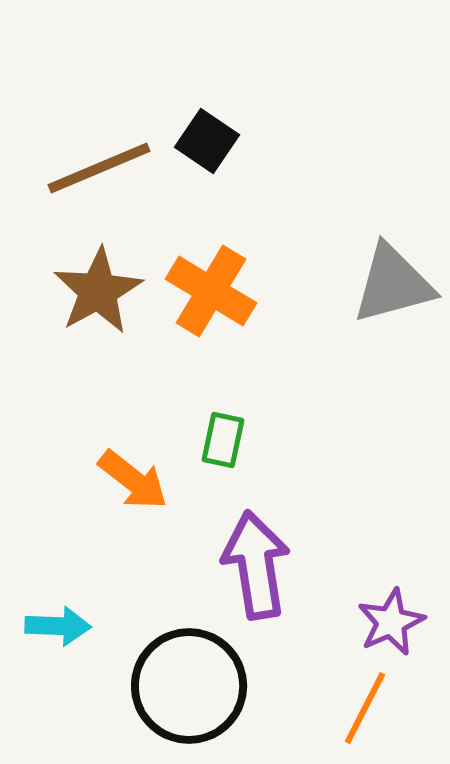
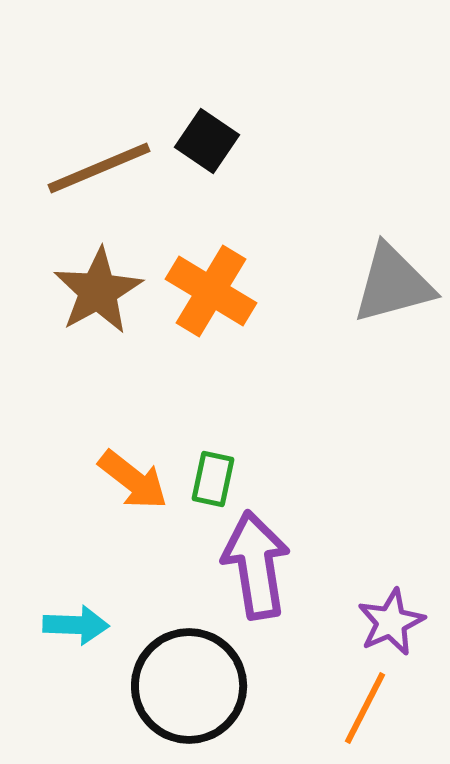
green rectangle: moved 10 px left, 39 px down
cyan arrow: moved 18 px right, 1 px up
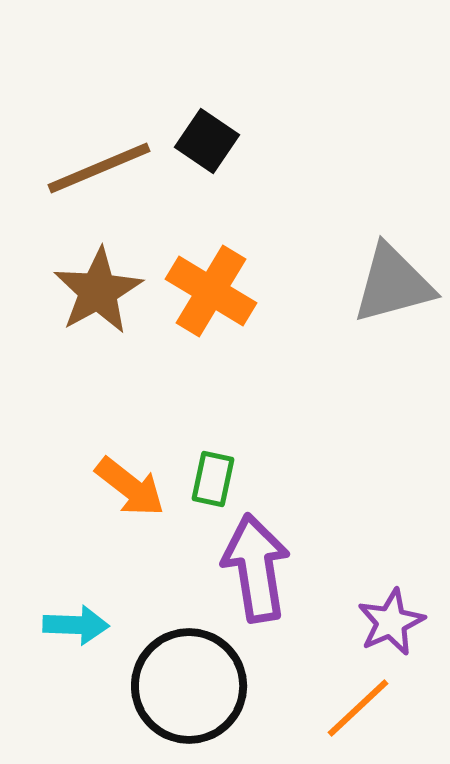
orange arrow: moved 3 px left, 7 px down
purple arrow: moved 3 px down
orange line: moved 7 px left; rotated 20 degrees clockwise
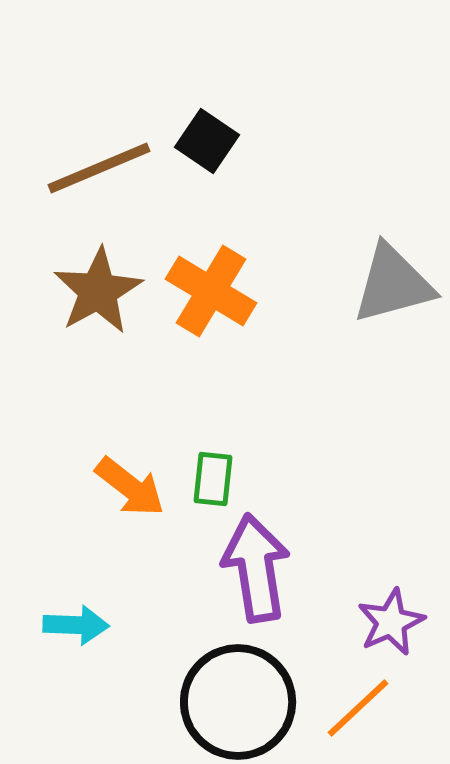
green rectangle: rotated 6 degrees counterclockwise
black circle: moved 49 px right, 16 px down
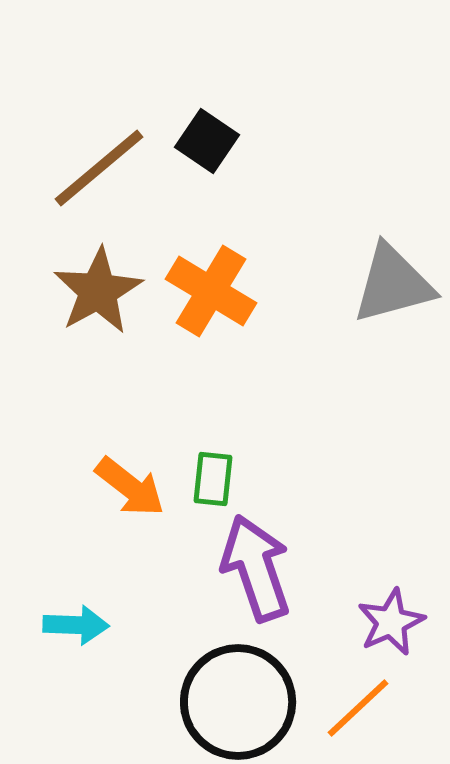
brown line: rotated 17 degrees counterclockwise
purple arrow: rotated 10 degrees counterclockwise
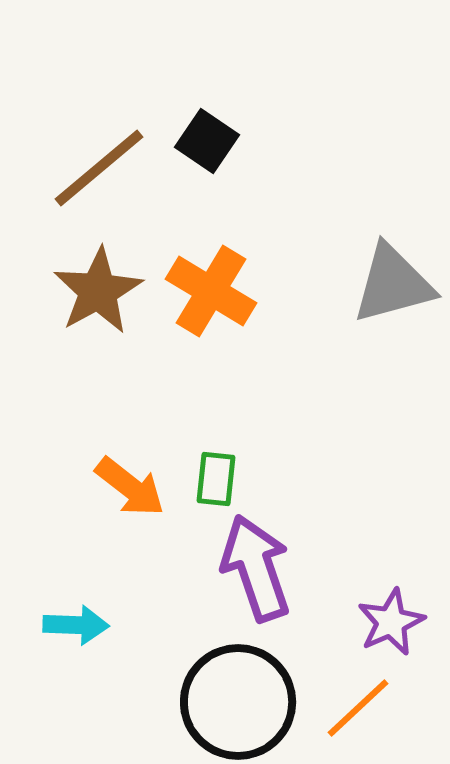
green rectangle: moved 3 px right
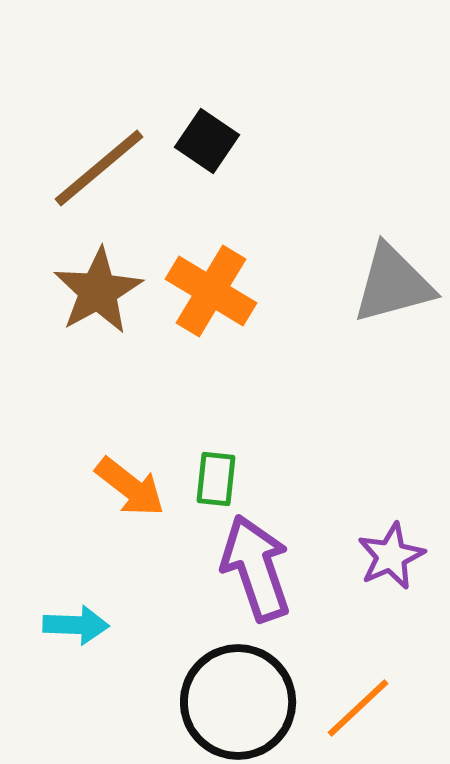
purple star: moved 66 px up
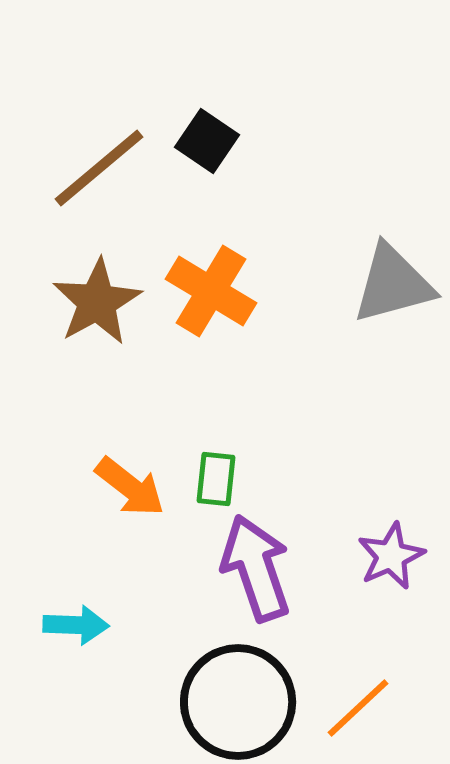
brown star: moved 1 px left, 11 px down
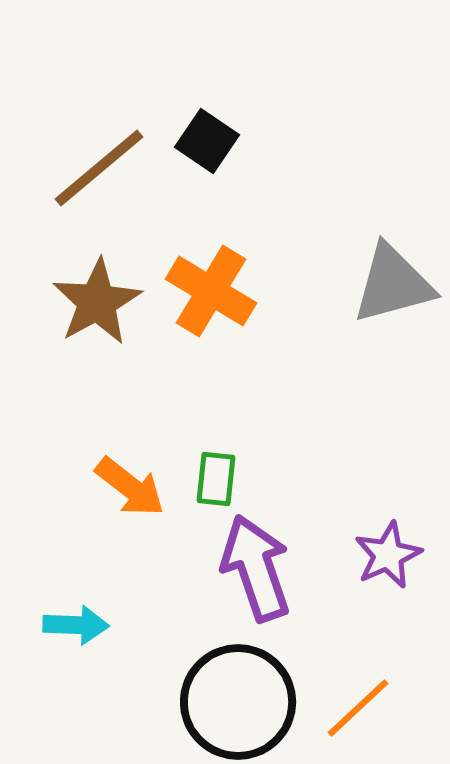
purple star: moved 3 px left, 1 px up
